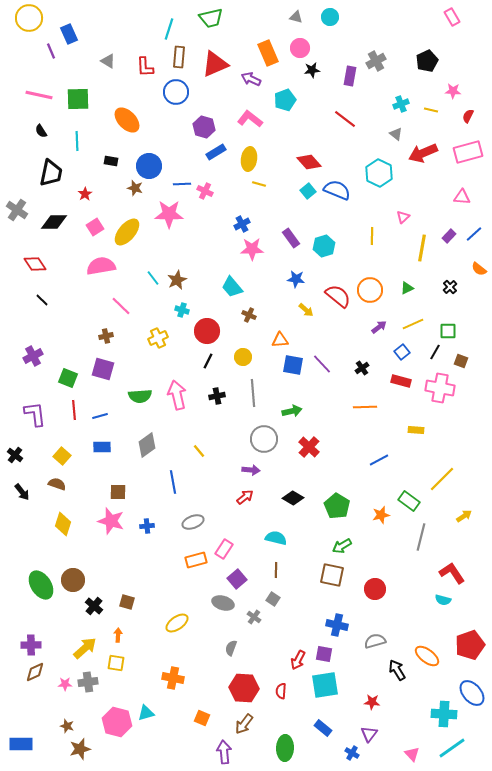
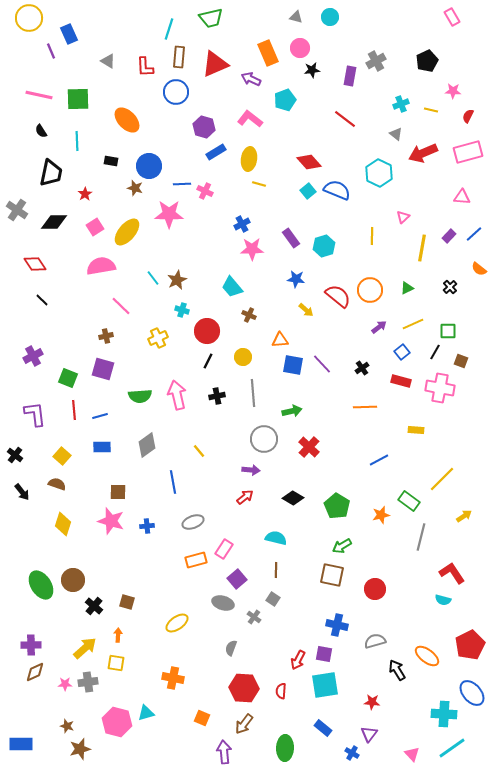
red pentagon at (470, 645): rotated 8 degrees counterclockwise
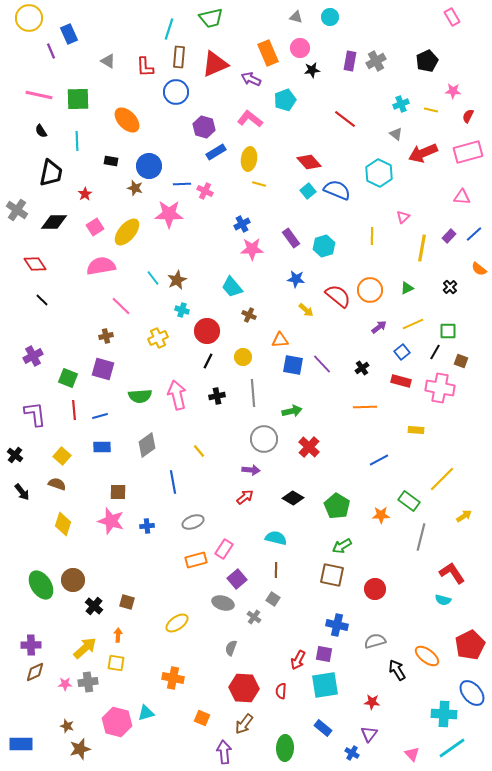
purple rectangle at (350, 76): moved 15 px up
orange star at (381, 515): rotated 12 degrees clockwise
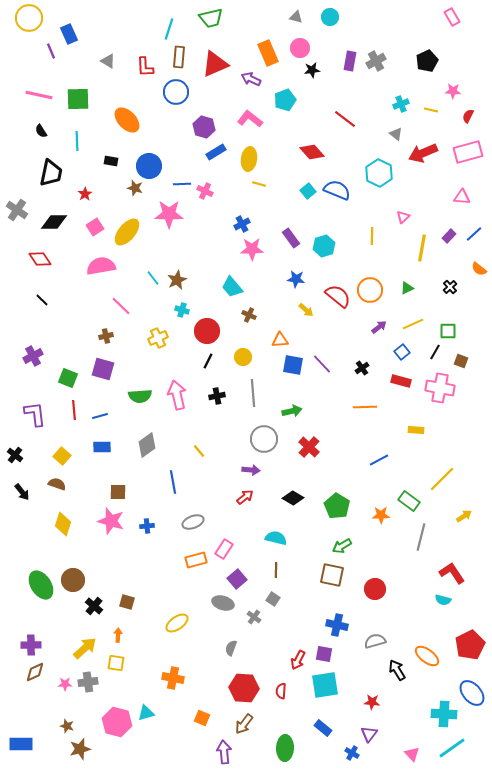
red diamond at (309, 162): moved 3 px right, 10 px up
red diamond at (35, 264): moved 5 px right, 5 px up
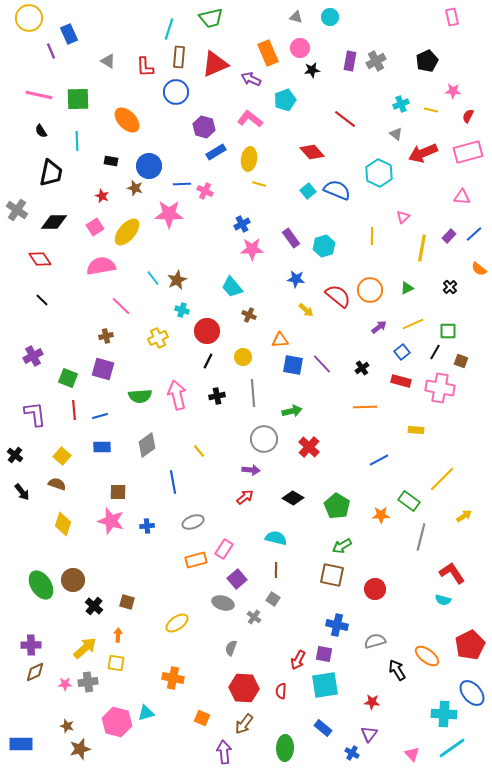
pink rectangle at (452, 17): rotated 18 degrees clockwise
red star at (85, 194): moved 17 px right, 2 px down; rotated 16 degrees counterclockwise
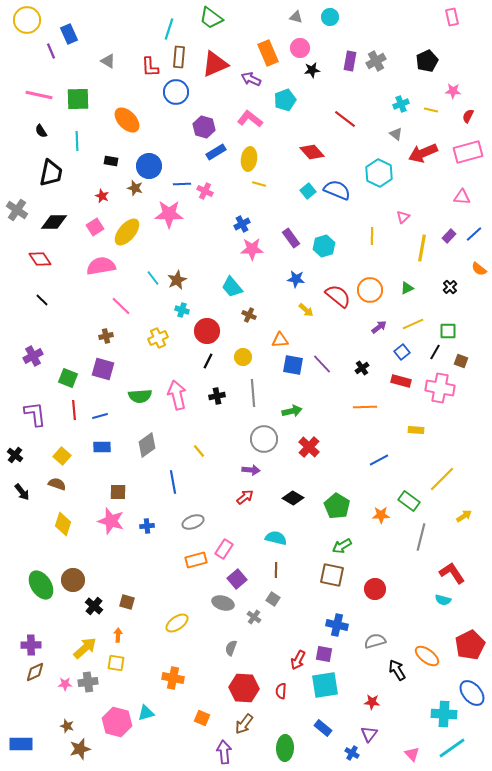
yellow circle at (29, 18): moved 2 px left, 2 px down
green trapezoid at (211, 18): rotated 50 degrees clockwise
red L-shape at (145, 67): moved 5 px right
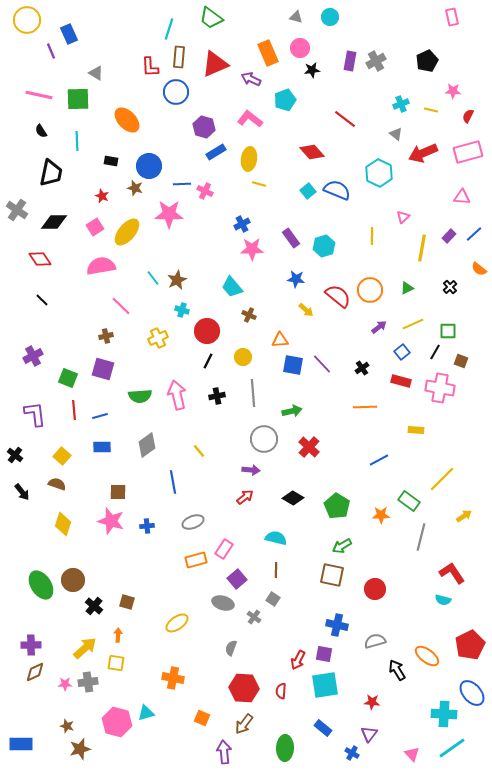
gray triangle at (108, 61): moved 12 px left, 12 px down
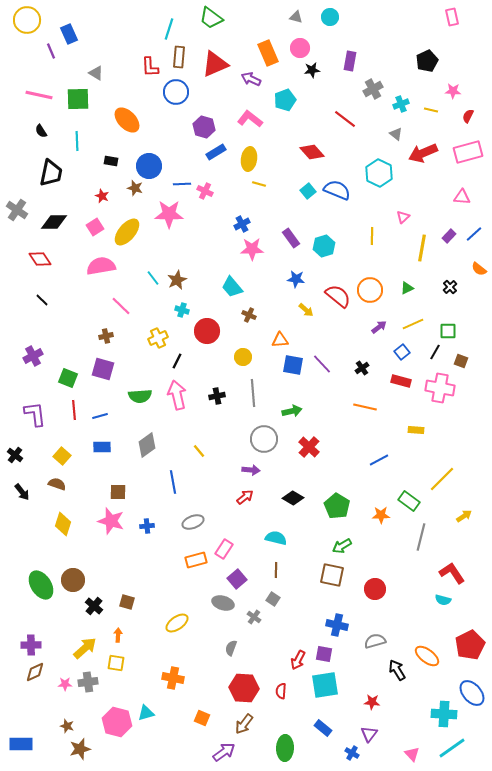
gray cross at (376, 61): moved 3 px left, 28 px down
black line at (208, 361): moved 31 px left
orange line at (365, 407): rotated 15 degrees clockwise
purple arrow at (224, 752): rotated 60 degrees clockwise
